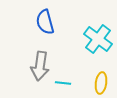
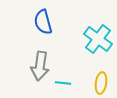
blue semicircle: moved 2 px left
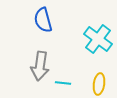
blue semicircle: moved 2 px up
yellow ellipse: moved 2 px left, 1 px down
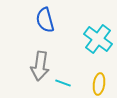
blue semicircle: moved 2 px right
cyan line: rotated 14 degrees clockwise
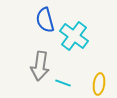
cyan cross: moved 24 px left, 3 px up
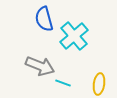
blue semicircle: moved 1 px left, 1 px up
cyan cross: rotated 12 degrees clockwise
gray arrow: rotated 76 degrees counterclockwise
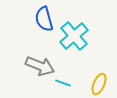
yellow ellipse: rotated 15 degrees clockwise
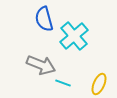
gray arrow: moved 1 px right, 1 px up
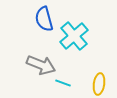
yellow ellipse: rotated 15 degrees counterclockwise
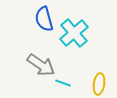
cyan cross: moved 3 px up
gray arrow: rotated 12 degrees clockwise
